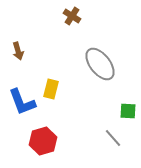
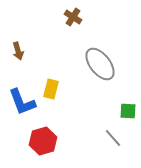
brown cross: moved 1 px right, 1 px down
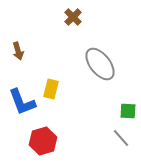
brown cross: rotated 12 degrees clockwise
gray line: moved 8 px right
